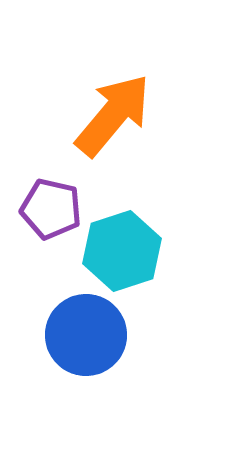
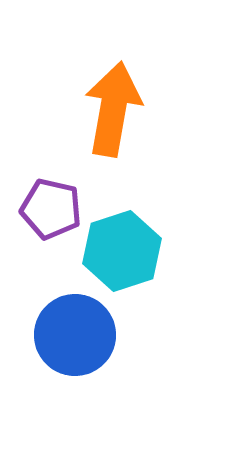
orange arrow: moved 6 px up; rotated 30 degrees counterclockwise
blue circle: moved 11 px left
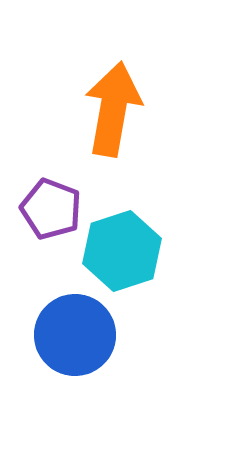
purple pentagon: rotated 8 degrees clockwise
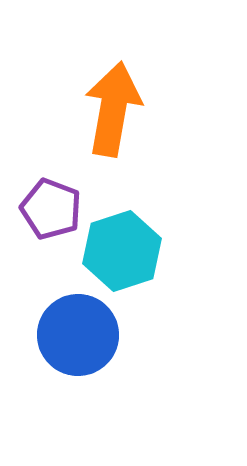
blue circle: moved 3 px right
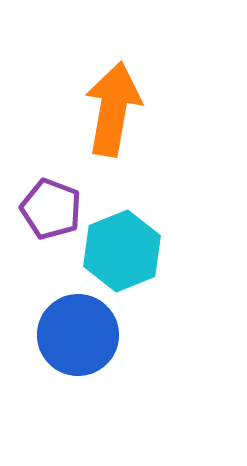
cyan hexagon: rotated 4 degrees counterclockwise
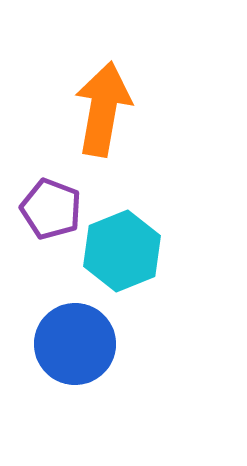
orange arrow: moved 10 px left
blue circle: moved 3 px left, 9 px down
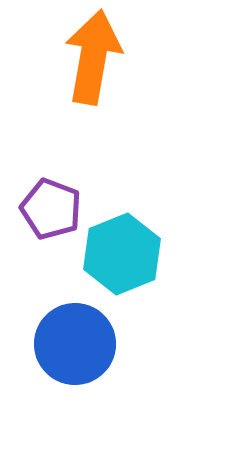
orange arrow: moved 10 px left, 52 px up
cyan hexagon: moved 3 px down
